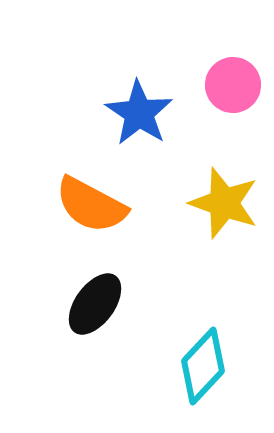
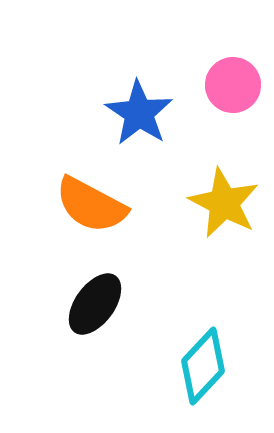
yellow star: rotated 8 degrees clockwise
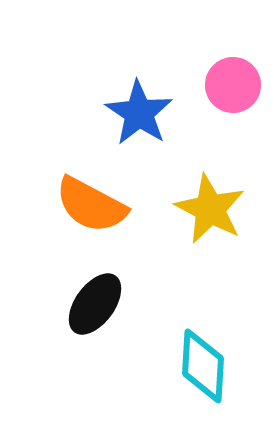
yellow star: moved 14 px left, 6 px down
cyan diamond: rotated 40 degrees counterclockwise
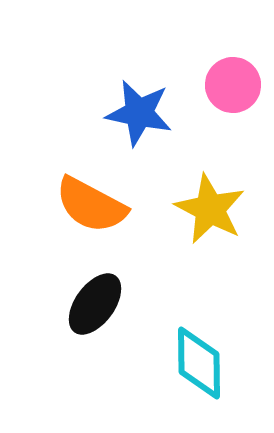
blue star: rotated 22 degrees counterclockwise
cyan diamond: moved 4 px left, 3 px up; rotated 4 degrees counterclockwise
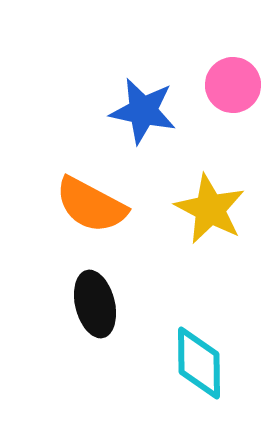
blue star: moved 4 px right, 2 px up
black ellipse: rotated 50 degrees counterclockwise
